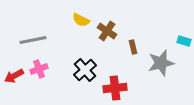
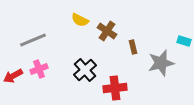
yellow semicircle: moved 1 px left
gray line: rotated 12 degrees counterclockwise
red arrow: moved 1 px left
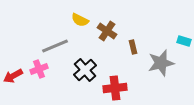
gray line: moved 22 px right, 6 px down
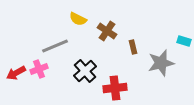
yellow semicircle: moved 2 px left, 1 px up
black cross: moved 1 px down
red arrow: moved 3 px right, 3 px up
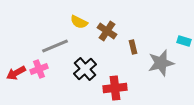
yellow semicircle: moved 1 px right, 3 px down
black cross: moved 2 px up
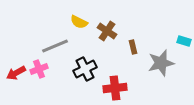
black cross: rotated 15 degrees clockwise
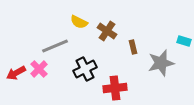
pink cross: rotated 24 degrees counterclockwise
